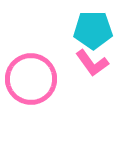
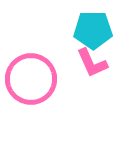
pink L-shape: rotated 12 degrees clockwise
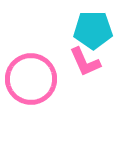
pink L-shape: moved 7 px left, 1 px up
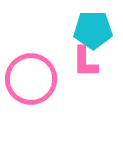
pink L-shape: rotated 24 degrees clockwise
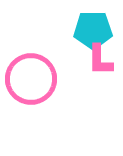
pink L-shape: moved 15 px right, 2 px up
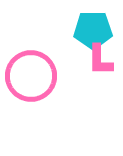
pink circle: moved 3 px up
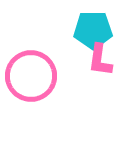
pink L-shape: rotated 8 degrees clockwise
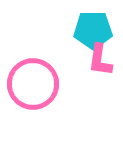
pink circle: moved 2 px right, 8 px down
